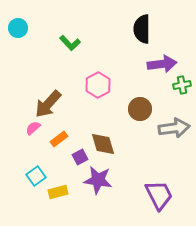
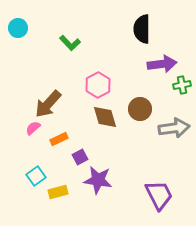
orange rectangle: rotated 12 degrees clockwise
brown diamond: moved 2 px right, 27 px up
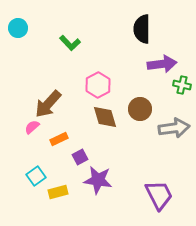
green cross: rotated 24 degrees clockwise
pink semicircle: moved 1 px left, 1 px up
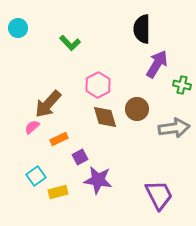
purple arrow: moved 5 px left; rotated 52 degrees counterclockwise
brown circle: moved 3 px left
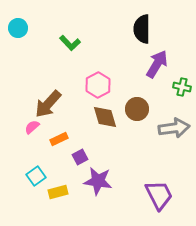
green cross: moved 2 px down
purple star: moved 1 px down
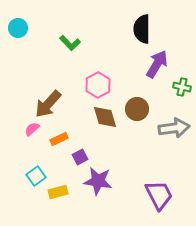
pink semicircle: moved 2 px down
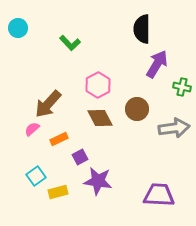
brown diamond: moved 5 px left, 1 px down; rotated 12 degrees counterclockwise
purple trapezoid: rotated 60 degrees counterclockwise
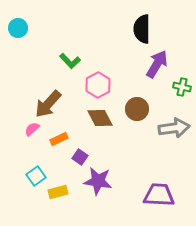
green L-shape: moved 18 px down
purple square: rotated 28 degrees counterclockwise
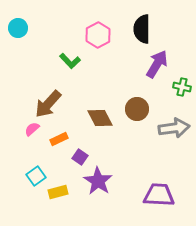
pink hexagon: moved 50 px up
purple star: rotated 24 degrees clockwise
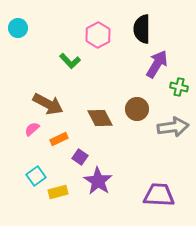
green cross: moved 3 px left
brown arrow: rotated 104 degrees counterclockwise
gray arrow: moved 1 px left, 1 px up
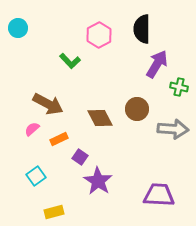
pink hexagon: moved 1 px right
gray arrow: moved 2 px down; rotated 12 degrees clockwise
yellow rectangle: moved 4 px left, 20 px down
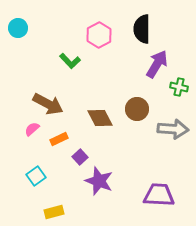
purple square: rotated 14 degrees clockwise
purple star: moved 1 px right; rotated 12 degrees counterclockwise
